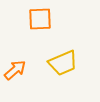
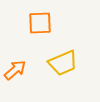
orange square: moved 4 px down
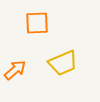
orange square: moved 3 px left
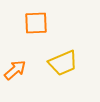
orange square: moved 1 px left
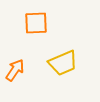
orange arrow: rotated 15 degrees counterclockwise
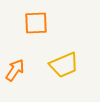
yellow trapezoid: moved 1 px right, 2 px down
